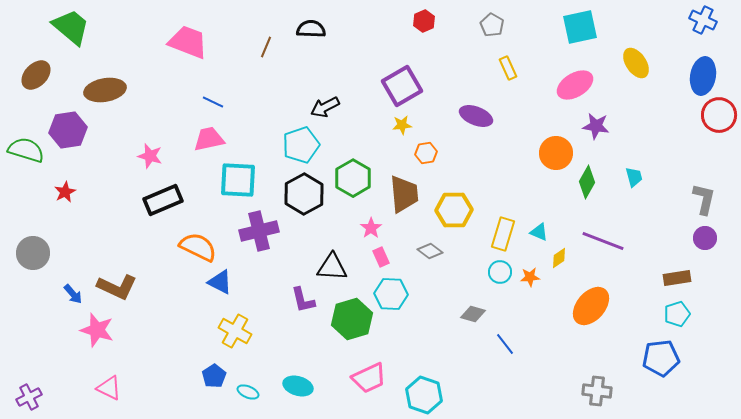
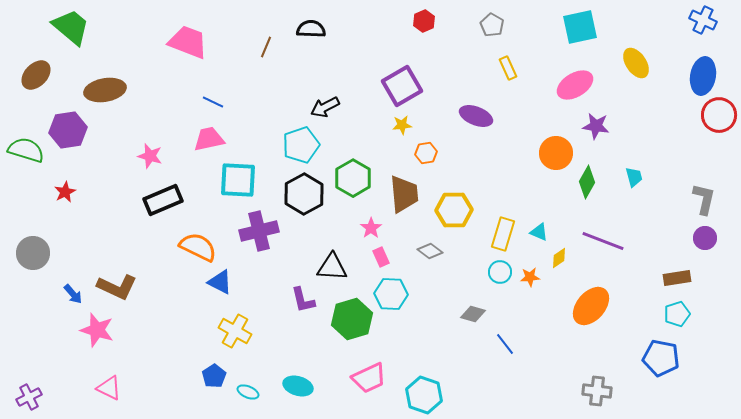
blue pentagon at (661, 358): rotated 18 degrees clockwise
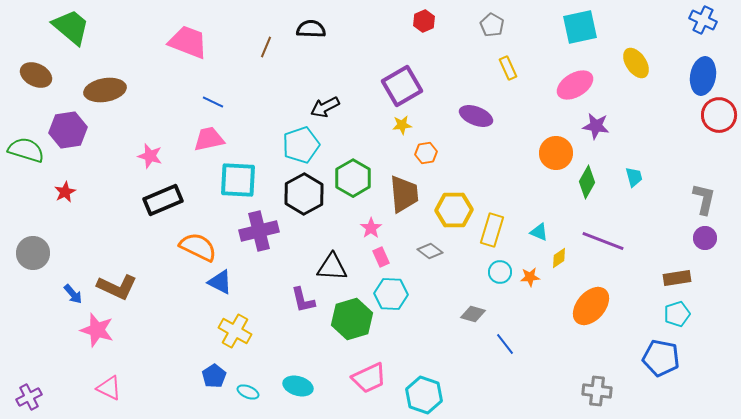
brown ellipse at (36, 75): rotated 72 degrees clockwise
yellow rectangle at (503, 234): moved 11 px left, 4 px up
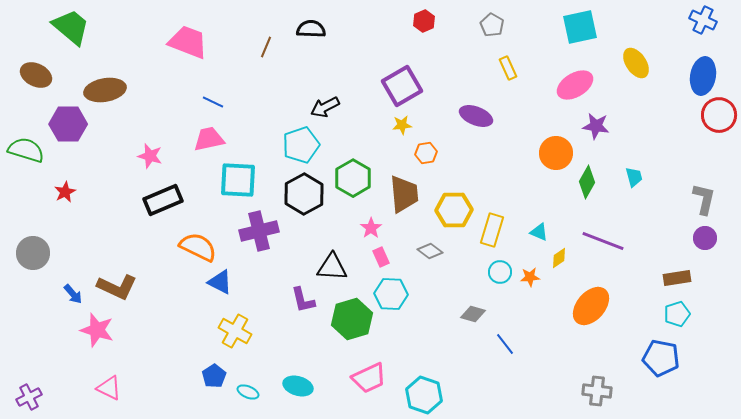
purple hexagon at (68, 130): moved 6 px up; rotated 9 degrees clockwise
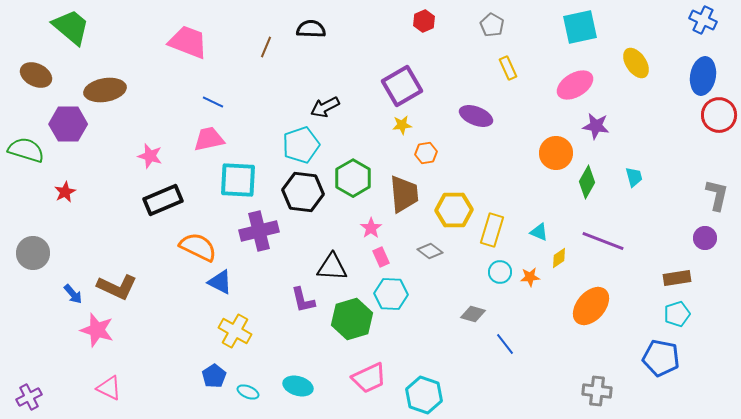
black hexagon at (304, 194): moved 1 px left, 2 px up; rotated 24 degrees counterclockwise
gray L-shape at (704, 199): moved 13 px right, 4 px up
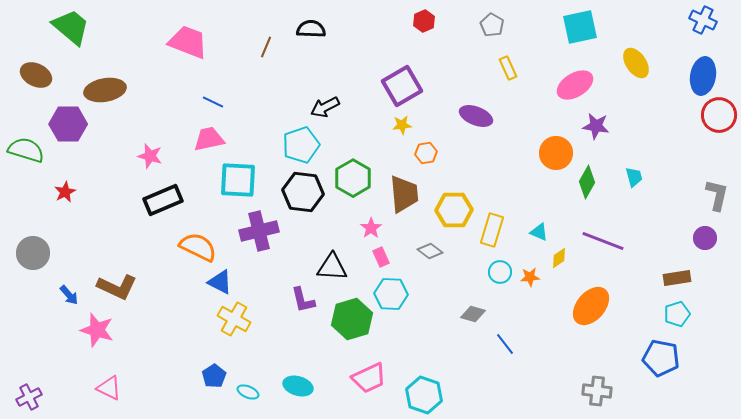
blue arrow at (73, 294): moved 4 px left, 1 px down
yellow cross at (235, 331): moved 1 px left, 12 px up
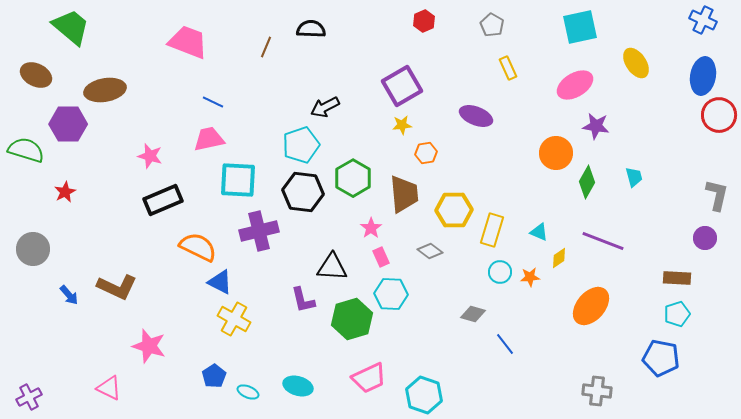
gray circle at (33, 253): moved 4 px up
brown rectangle at (677, 278): rotated 12 degrees clockwise
pink star at (97, 330): moved 52 px right, 16 px down
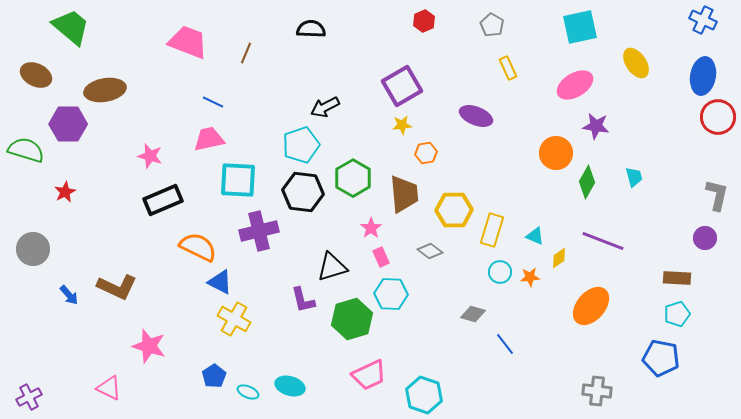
brown line at (266, 47): moved 20 px left, 6 px down
red circle at (719, 115): moved 1 px left, 2 px down
cyan triangle at (539, 232): moved 4 px left, 4 px down
black triangle at (332, 267): rotated 20 degrees counterclockwise
pink trapezoid at (369, 378): moved 3 px up
cyan ellipse at (298, 386): moved 8 px left
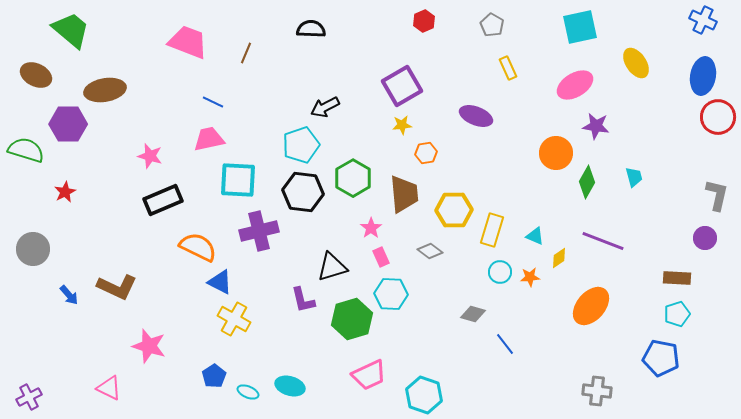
green trapezoid at (71, 27): moved 3 px down
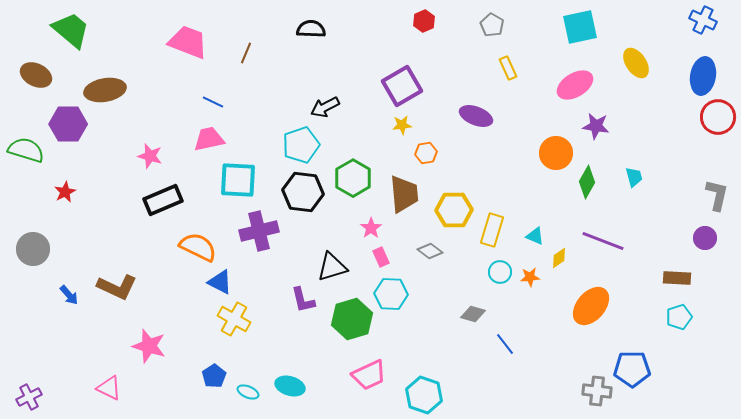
cyan pentagon at (677, 314): moved 2 px right, 3 px down
blue pentagon at (661, 358): moved 29 px left, 11 px down; rotated 12 degrees counterclockwise
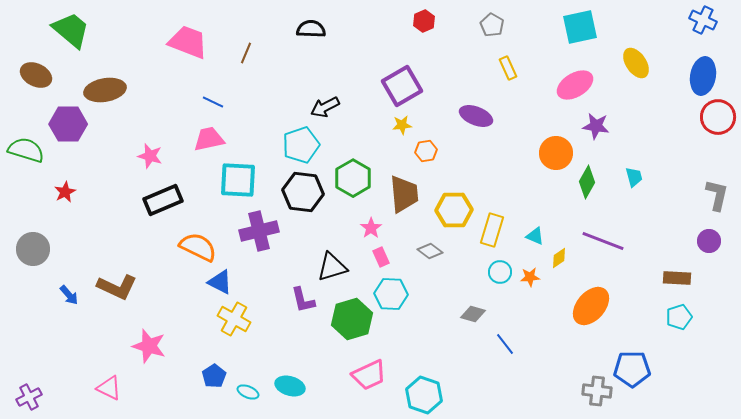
orange hexagon at (426, 153): moved 2 px up
purple circle at (705, 238): moved 4 px right, 3 px down
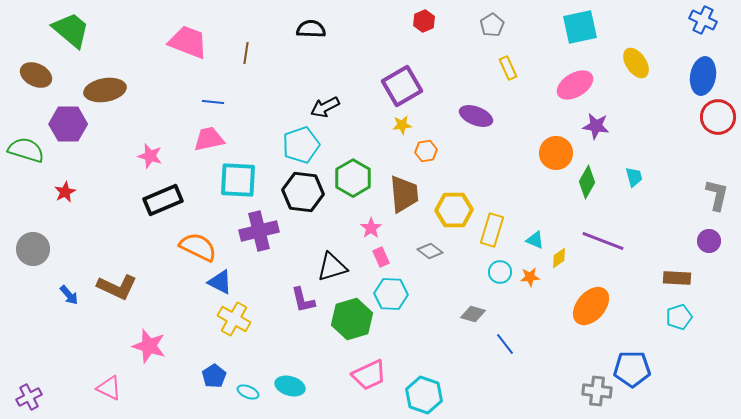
gray pentagon at (492, 25): rotated 10 degrees clockwise
brown line at (246, 53): rotated 15 degrees counterclockwise
blue line at (213, 102): rotated 20 degrees counterclockwise
cyan triangle at (535, 236): moved 4 px down
